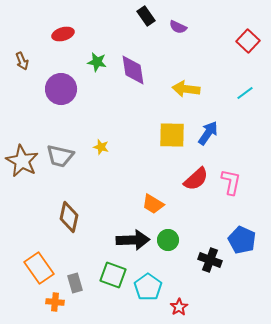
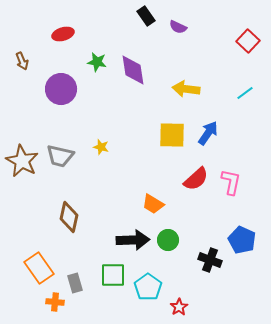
green square: rotated 20 degrees counterclockwise
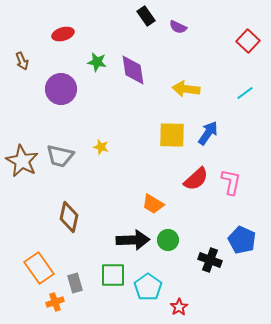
orange cross: rotated 24 degrees counterclockwise
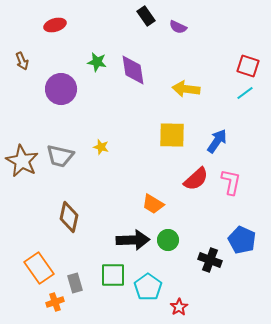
red ellipse: moved 8 px left, 9 px up
red square: moved 25 px down; rotated 25 degrees counterclockwise
blue arrow: moved 9 px right, 8 px down
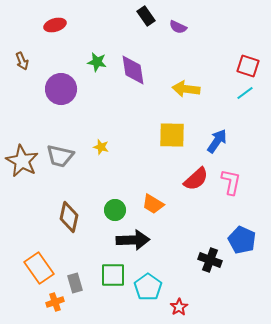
green circle: moved 53 px left, 30 px up
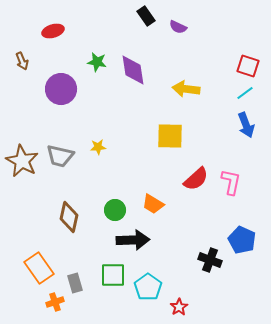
red ellipse: moved 2 px left, 6 px down
yellow square: moved 2 px left, 1 px down
blue arrow: moved 29 px right, 16 px up; rotated 125 degrees clockwise
yellow star: moved 3 px left; rotated 21 degrees counterclockwise
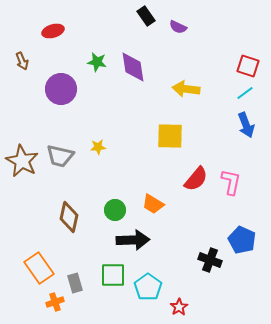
purple diamond: moved 3 px up
red semicircle: rotated 8 degrees counterclockwise
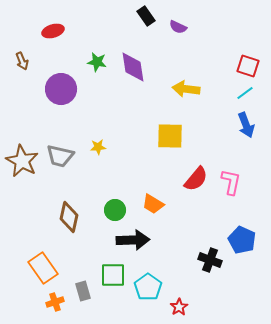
orange rectangle: moved 4 px right
gray rectangle: moved 8 px right, 8 px down
